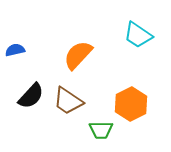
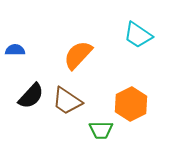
blue semicircle: rotated 12 degrees clockwise
brown trapezoid: moved 1 px left
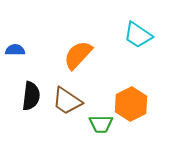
black semicircle: rotated 36 degrees counterclockwise
green trapezoid: moved 6 px up
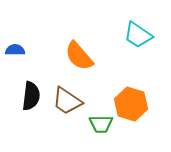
orange semicircle: moved 1 px right, 1 px down; rotated 84 degrees counterclockwise
orange hexagon: rotated 16 degrees counterclockwise
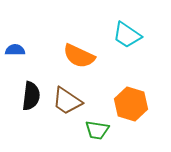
cyan trapezoid: moved 11 px left
orange semicircle: rotated 24 degrees counterclockwise
green trapezoid: moved 4 px left, 6 px down; rotated 10 degrees clockwise
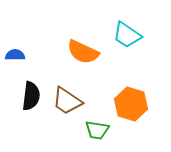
blue semicircle: moved 5 px down
orange semicircle: moved 4 px right, 4 px up
